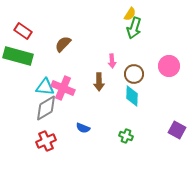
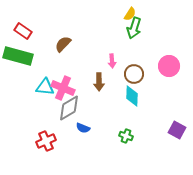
gray diamond: moved 23 px right
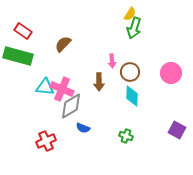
pink circle: moved 2 px right, 7 px down
brown circle: moved 4 px left, 2 px up
pink cross: moved 1 px left, 1 px down
gray diamond: moved 2 px right, 2 px up
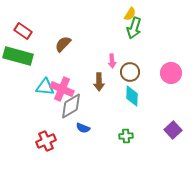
purple square: moved 4 px left; rotated 18 degrees clockwise
green cross: rotated 24 degrees counterclockwise
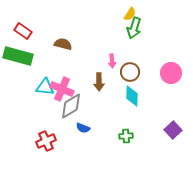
brown semicircle: rotated 60 degrees clockwise
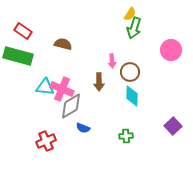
pink circle: moved 23 px up
purple square: moved 4 px up
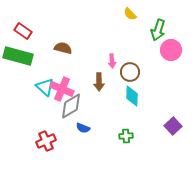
yellow semicircle: rotated 104 degrees clockwise
green arrow: moved 24 px right, 2 px down
brown semicircle: moved 4 px down
cyan triangle: rotated 36 degrees clockwise
